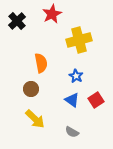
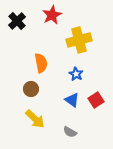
red star: moved 1 px down
blue star: moved 2 px up
gray semicircle: moved 2 px left
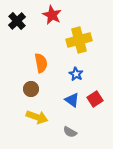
red star: rotated 18 degrees counterclockwise
red square: moved 1 px left, 1 px up
yellow arrow: moved 2 px right, 2 px up; rotated 25 degrees counterclockwise
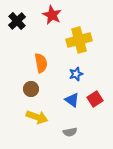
blue star: rotated 24 degrees clockwise
gray semicircle: rotated 40 degrees counterclockwise
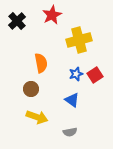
red star: rotated 18 degrees clockwise
red square: moved 24 px up
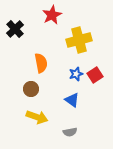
black cross: moved 2 px left, 8 px down
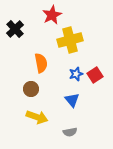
yellow cross: moved 9 px left
blue triangle: rotated 14 degrees clockwise
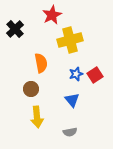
yellow arrow: rotated 65 degrees clockwise
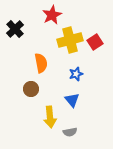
red square: moved 33 px up
yellow arrow: moved 13 px right
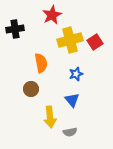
black cross: rotated 36 degrees clockwise
